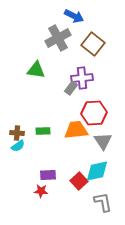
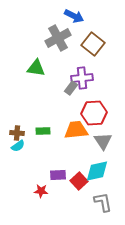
green triangle: moved 2 px up
purple rectangle: moved 10 px right
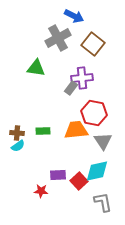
red hexagon: rotated 15 degrees clockwise
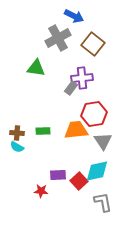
red hexagon: moved 1 px down; rotated 20 degrees counterclockwise
cyan semicircle: moved 1 px left, 1 px down; rotated 64 degrees clockwise
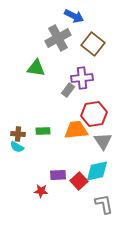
gray rectangle: moved 3 px left, 2 px down
brown cross: moved 1 px right, 1 px down
gray L-shape: moved 1 px right, 2 px down
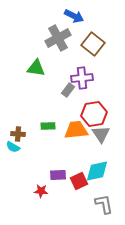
green rectangle: moved 5 px right, 5 px up
gray triangle: moved 2 px left, 7 px up
cyan semicircle: moved 4 px left
red square: rotated 18 degrees clockwise
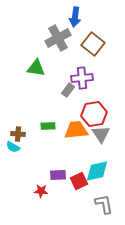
blue arrow: moved 1 px right, 1 px down; rotated 72 degrees clockwise
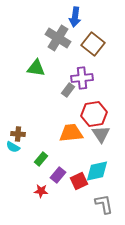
gray cross: rotated 30 degrees counterclockwise
green rectangle: moved 7 px left, 33 px down; rotated 48 degrees counterclockwise
orange trapezoid: moved 5 px left, 3 px down
purple rectangle: rotated 49 degrees counterclockwise
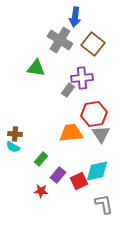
gray cross: moved 2 px right, 2 px down
brown cross: moved 3 px left
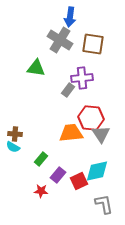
blue arrow: moved 5 px left
brown square: rotated 30 degrees counterclockwise
red hexagon: moved 3 px left, 4 px down; rotated 15 degrees clockwise
